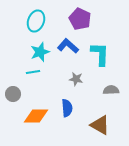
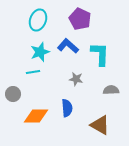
cyan ellipse: moved 2 px right, 1 px up
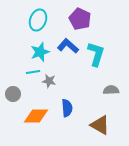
cyan L-shape: moved 4 px left; rotated 15 degrees clockwise
gray star: moved 27 px left, 2 px down
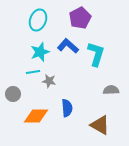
purple pentagon: moved 1 px up; rotated 20 degrees clockwise
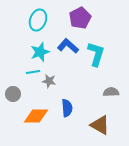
gray semicircle: moved 2 px down
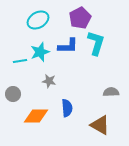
cyan ellipse: rotated 40 degrees clockwise
blue L-shape: rotated 140 degrees clockwise
cyan L-shape: moved 11 px up
cyan line: moved 13 px left, 11 px up
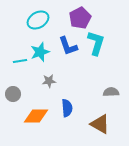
blue L-shape: rotated 70 degrees clockwise
gray star: rotated 16 degrees counterclockwise
brown triangle: moved 1 px up
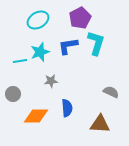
blue L-shape: rotated 100 degrees clockwise
gray star: moved 2 px right
gray semicircle: rotated 28 degrees clockwise
brown triangle: rotated 25 degrees counterclockwise
